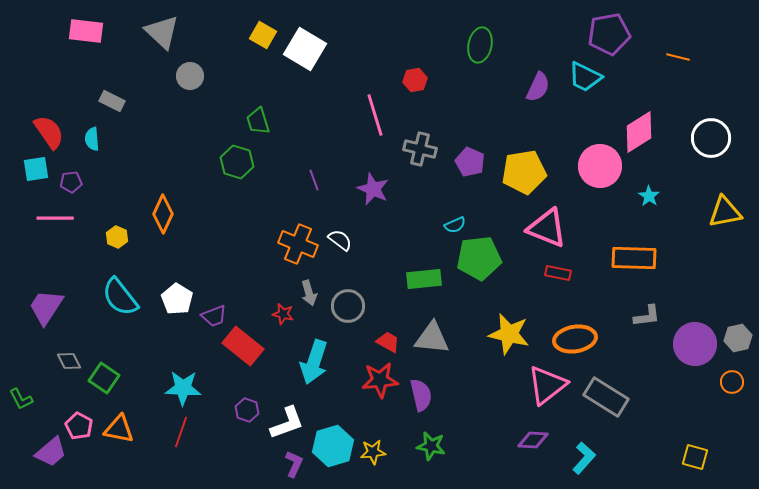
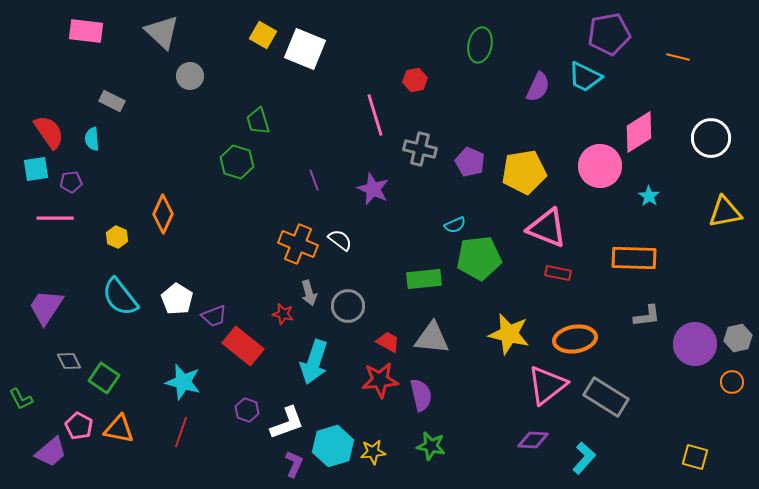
white square at (305, 49): rotated 9 degrees counterclockwise
cyan star at (183, 388): moved 6 px up; rotated 12 degrees clockwise
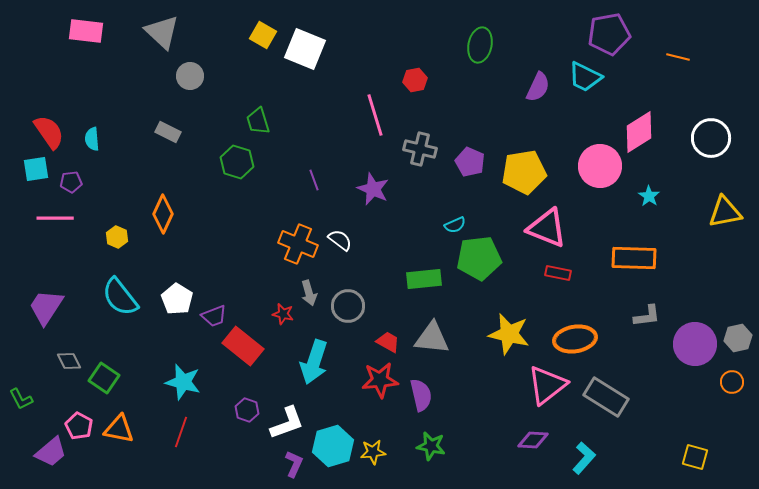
gray rectangle at (112, 101): moved 56 px right, 31 px down
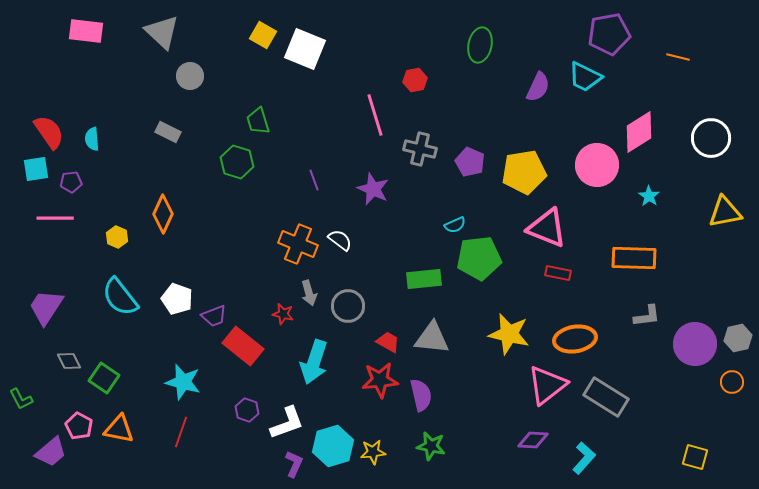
pink circle at (600, 166): moved 3 px left, 1 px up
white pentagon at (177, 299): rotated 12 degrees counterclockwise
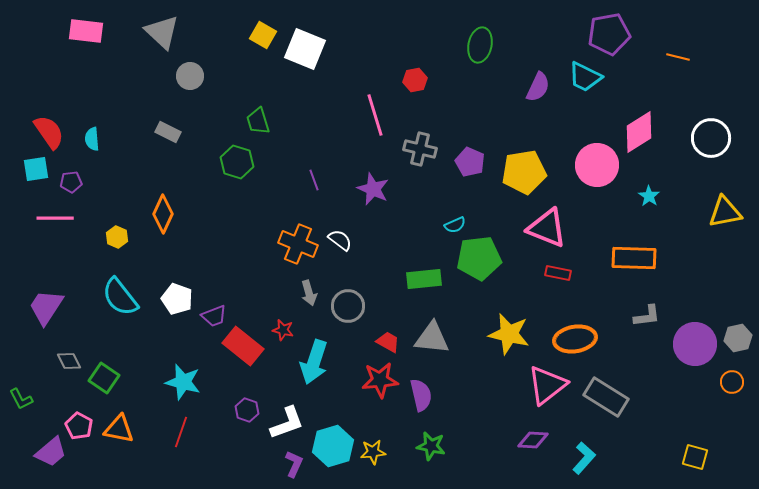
red star at (283, 314): moved 16 px down
